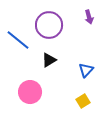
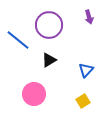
pink circle: moved 4 px right, 2 px down
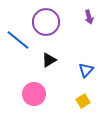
purple circle: moved 3 px left, 3 px up
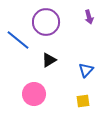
yellow square: rotated 24 degrees clockwise
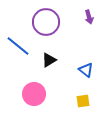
blue line: moved 6 px down
blue triangle: rotated 35 degrees counterclockwise
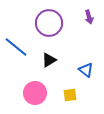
purple circle: moved 3 px right, 1 px down
blue line: moved 2 px left, 1 px down
pink circle: moved 1 px right, 1 px up
yellow square: moved 13 px left, 6 px up
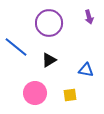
blue triangle: rotated 28 degrees counterclockwise
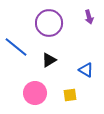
blue triangle: rotated 21 degrees clockwise
